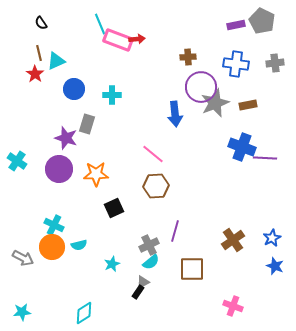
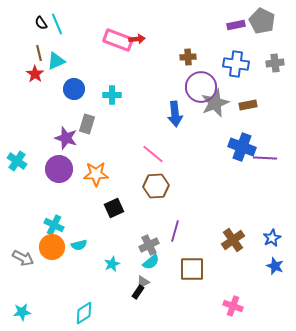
cyan line at (100, 24): moved 43 px left
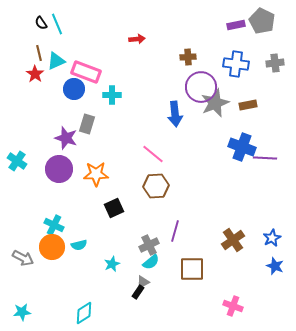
pink rectangle at (118, 40): moved 32 px left, 32 px down
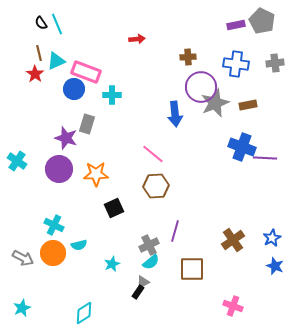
orange circle at (52, 247): moved 1 px right, 6 px down
cyan star at (22, 312): moved 4 px up; rotated 18 degrees counterclockwise
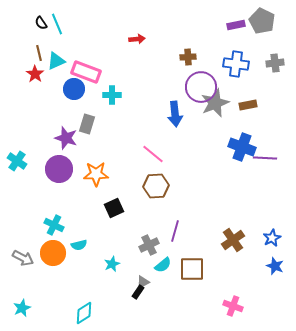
cyan semicircle at (151, 262): moved 12 px right, 3 px down
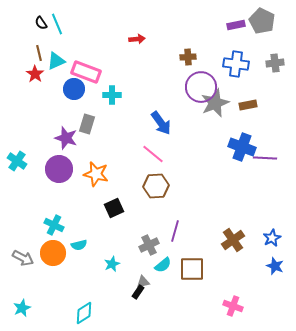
blue arrow at (175, 114): moved 14 px left, 9 px down; rotated 30 degrees counterclockwise
orange star at (96, 174): rotated 15 degrees clockwise
gray triangle at (143, 282): rotated 16 degrees clockwise
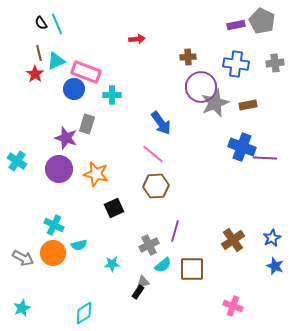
cyan star at (112, 264): rotated 21 degrees clockwise
